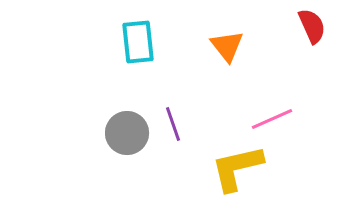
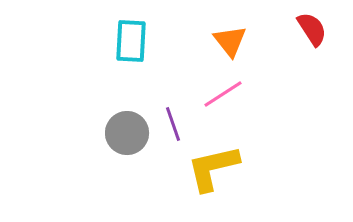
red semicircle: moved 3 px down; rotated 9 degrees counterclockwise
cyan rectangle: moved 7 px left, 1 px up; rotated 9 degrees clockwise
orange triangle: moved 3 px right, 5 px up
pink line: moved 49 px left, 25 px up; rotated 9 degrees counterclockwise
yellow L-shape: moved 24 px left
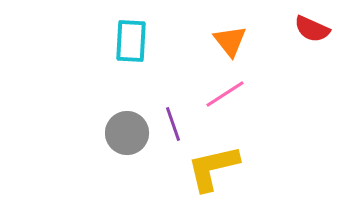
red semicircle: rotated 147 degrees clockwise
pink line: moved 2 px right
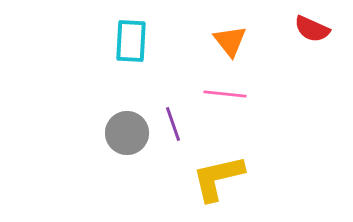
pink line: rotated 39 degrees clockwise
yellow L-shape: moved 5 px right, 10 px down
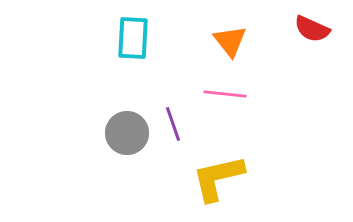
cyan rectangle: moved 2 px right, 3 px up
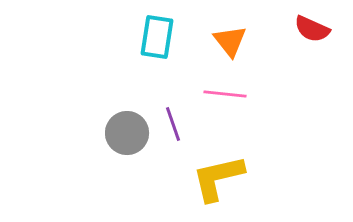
cyan rectangle: moved 24 px right, 1 px up; rotated 6 degrees clockwise
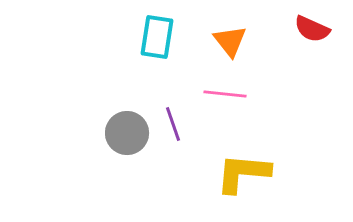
yellow L-shape: moved 25 px right, 5 px up; rotated 18 degrees clockwise
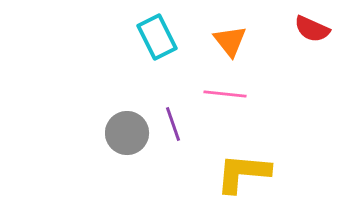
cyan rectangle: rotated 36 degrees counterclockwise
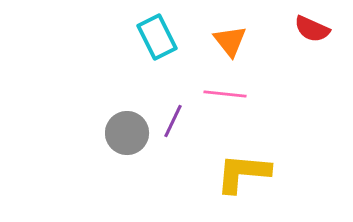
purple line: moved 3 px up; rotated 44 degrees clockwise
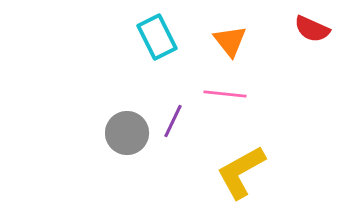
yellow L-shape: moved 2 px left, 1 px up; rotated 34 degrees counterclockwise
